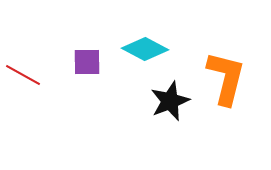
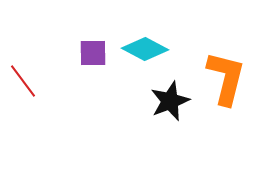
purple square: moved 6 px right, 9 px up
red line: moved 6 px down; rotated 24 degrees clockwise
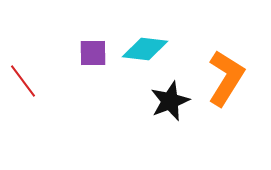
cyan diamond: rotated 21 degrees counterclockwise
orange L-shape: rotated 18 degrees clockwise
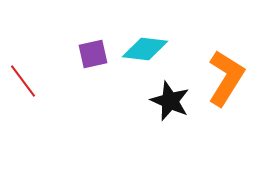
purple square: moved 1 px down; rotated 12 degrees counterclockwise
black star: rotated 27 degrees counterclockwise
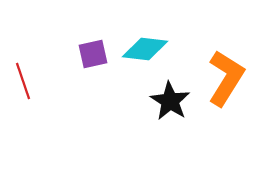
red line: rotated 18 degrees clockwise
black star: rotated 9 degrees clockwise
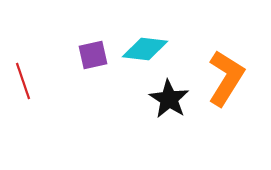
purple square: moved 1 px down
black star: moved 1 px left, 2 px up
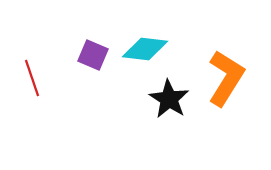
purple square: rotated 36 degrees clockwise
red line: moved 9 px right, 3 px up
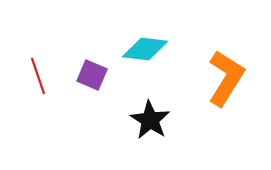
purple square: moved 1 px left, 20 px down
red line: moved 6 px right, 2 px up
black star: moved 19 px left, 21 px down
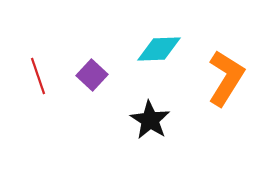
cyan diamond: moved 14 px right; rotated 9 degrees counterclockwise
purple square: rotated 20 degrees clockwise
